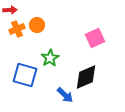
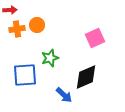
orange cross: rotated 14 degrees clockwise
green star: rotated 12 degrees clockwise
blue square: rotated 20 degrees counterclockwise
blue arrow: moved 1 px left
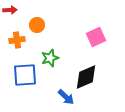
orange cross: moved 11 px down
pink square: moved 1 px right, 1 px up
blue arrow: moved 2 px right, 2 px down
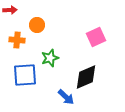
orange cross: rotated 14 degrees clockwise
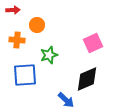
red arrow: moved 3 px right
pink square: moved 3 px left, 6 px down
green star: moved 1 px left, 3 px up
black diamond: moved 1 px right, 2 px down
blue arrow: moved 3 px down
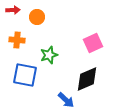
orange circle: moved 8 px up
blue square: rotated 15 degrees clockwise
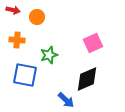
red arrow: rotated 16 degrees clockwise
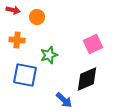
pink square: moved 1 px down
blue arrow: moved 2 px left
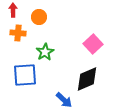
red arrow: rotated 104 degrees counterclockwise
orange circle: moved 2 px right
orange cross: moved 1 px right, 7 px up
pink square: rotated 18 degrees counterclockwise
green star: moved 4 px left, 3 px up; rotated 12 degrees counterclockwise
blue square: rotated 15 degrees counterclockwise
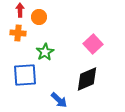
red arrow: moved 7 px right
blue arrow: moved 5 px left
